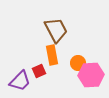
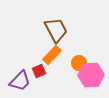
orange rectangle: rotated 54 degrees clockwise
orange circle: moved 1 px right
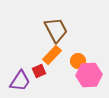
orange circle: moved 1 px left, 2 px up
pink hexagon: moved 2 px left
purple trapezoid: rotated 10 degrees counterclockwise
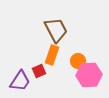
orange rectangle: rotated 24 degrees counterclockwise
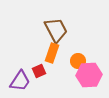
orange rectangle: moved 2 px up
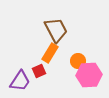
orange rectangle: moved 2 px left; rotated 12 degrees clockwise
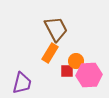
brown trapezoid: moved 1 px up
orange circle: moved 2 px left
red square: moved 28 px right; rotated 24 degrees clockwise
purple trapezoid: moved 2 px right, 2 px down; rotated 20 degrees counterclockwise
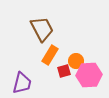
brown trapezoid: moved 14 px left
orange rectangle: moved 2 px down
red square: moved 3 px left; rotated 16 degrees counterclockwise
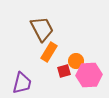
orange rectangle: moved 1 px left, 3 px up
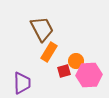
purple trapezoid: rotated 15 degrees counterclockwise
